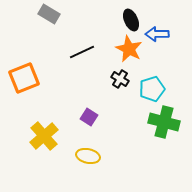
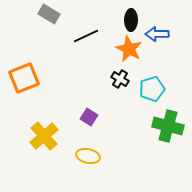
black ellipse: rotated 25 degrees clockwise
black line: moved 4 px right, 16 px up
green cross: moved 4 px right, 4 px down
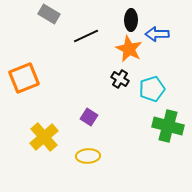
yellow cross: moved 1 px down
yellow ellipse: rotated 15 degrees counterclockwise
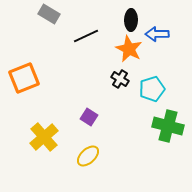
yellow ellipse: rotated 40 degrees counterclockwise
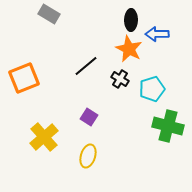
black line: moved 30 px down; rotated 15 degrees counterclockwise
yellow ellipse: rotated 30 degrees counterclockwise
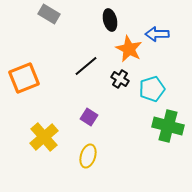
black ellipse: moved 21 px left; rotated 15 degrees counterclockwise
